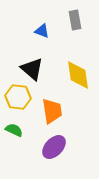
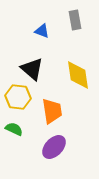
green semicircle: moved 1 px up
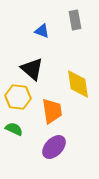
yellow diamond: moved 9 px down
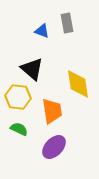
gray rectangle: moved 8 px left, 3 px down
green semicircle: moved 5 px right
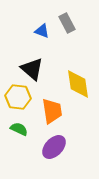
gray rectangle: rotated 18 degrees counterclockwise
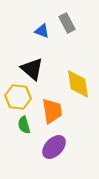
green semicircle: moved 5 px right, 4 px up; rotated 132 degrees counterclockwise
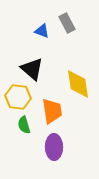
purple ellipse: rotated 45 degrees counterclockwise
